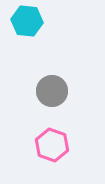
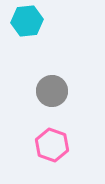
cyan hexagon: rotated 12 degrees counterclockwise
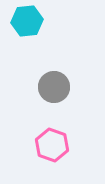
gray circle: moved 2 px right, 4 px up
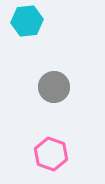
pink hexagon: moved 1 px left, 9 px down
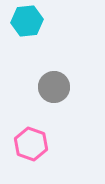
pink hexagon: moved 20 px left, 10 px up
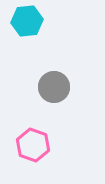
pink hexagon: moved 2 px right, 1 px down
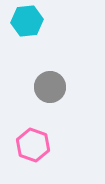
gray circle: moved 4 px left
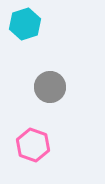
cyan hexagon: moved 2 px left, 3 px down; rotated 12 degrees counterclockwise
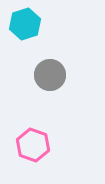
gray circle: moved 12 px up
